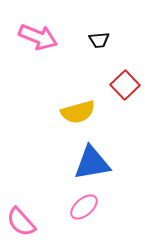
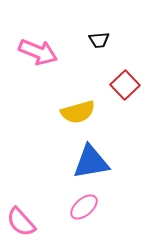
pink arrow: moved 15 px down
blue triangle: moved 1 px left, 1 px up
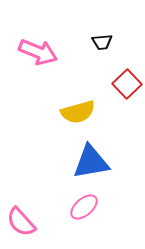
black trapezoid: moved 3 px right, 2 px down
red square: moved 2 px right, 1 px up
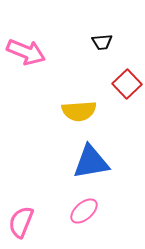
pink arrow: moved 12 px left
yellow semicircle: moved 1 px right, 1 px up; rotated 12 degrees clockwise
pink ellipse: moved 4 px down
pink semicircle: rotated 64 degrees clockwise
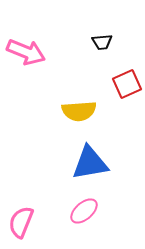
red square: rotated 20 degrees clockwise
blue triangle: moved 1 px left, 1 px down
